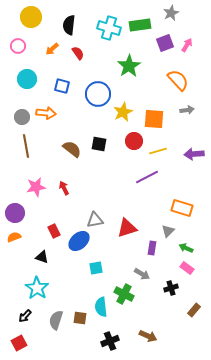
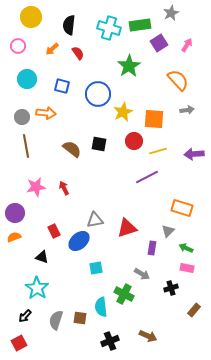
purple square at (165, 43): moved 6 px left; rotated 12 degrees counterclockwise
pink rectangle at (187, 268): rotated 24 degrees counterclockwise
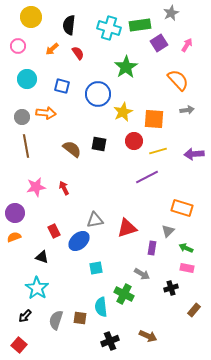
green star at (129, 66): moved 3 px left, 1 px down
red square at (19, 343): moved 2 px down; rotated 21 degrees counterclockwise
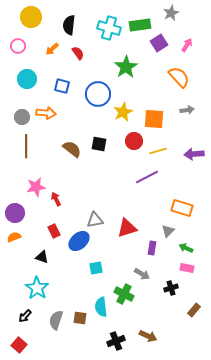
orange semicircle at (178, 80): moved 1 px right, 3 px up
brown line at (26, 146): rotated 10 degrees clockwise
red arrow at (64, 188): moved 8 px left, 11 px down
black cross at (110, 341): moved 6 px right
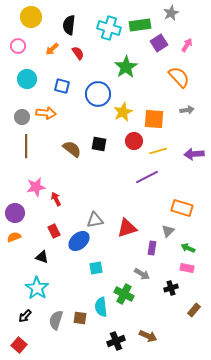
green arrow at (186, 248): moved 2 px right
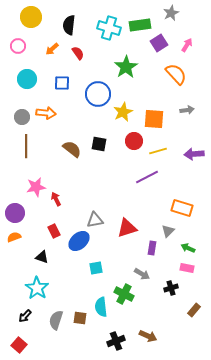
orange semicircle at (179, 77): moved 3 px left, 3 px up
blue square at (62, 86): moved 3 px up; rotated 14 degrees counterclockwise
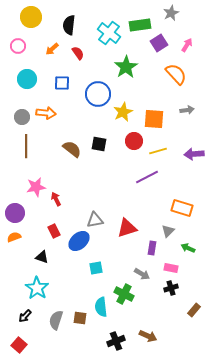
cyan cross at (109, 28): moved 5 px down; rotated 20 degrees clockwise
pink rectangle at (187, 268): moved 16 px left
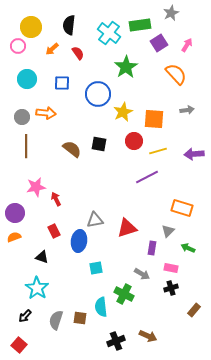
yellow circle at (31, 17): moved 10 px down
blue ellipse at (79, 241): rotated 40 degrees counterclockwise
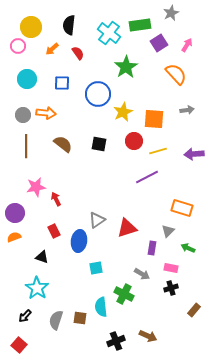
gray circle at (22, 117): moved 1 px right, 2 px up
brown semicircle at (72, 149): moved 9 px left, 5 px up
gray triangle at (95, 220): moved 2 px right; rotated 24 degrees counterclockwise
